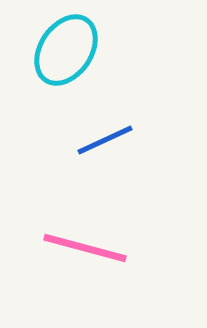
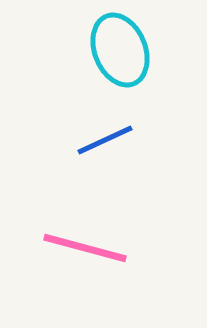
cyan ellipse: moved 54 px right; rotated 56 degrees counterclockwise
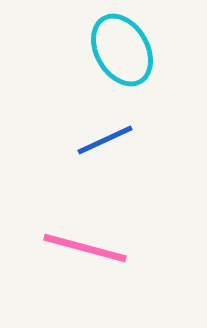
cyan ellipse: moved 2 px right; rotated 8 degrees counterclockwise
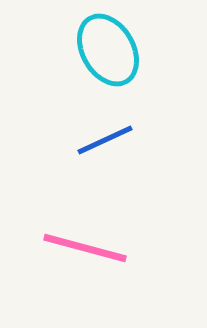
cyan ellipse: moved 14 px left
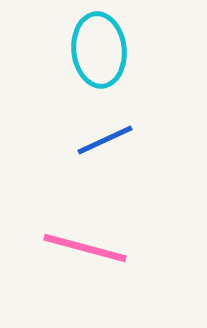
cyan ellipse: moved 9 px left; rotated 24 degrees clockwise
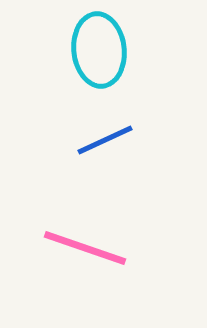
pink line: rotated 4 degrees clockwise
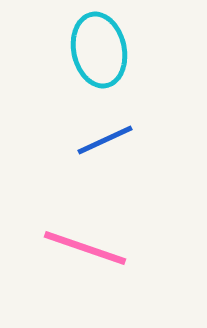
cyan ellipse: rotated 6 degrees counterclockwise
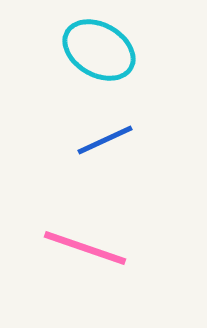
cyan ellipse: rotated 48 degrees counterclockwise
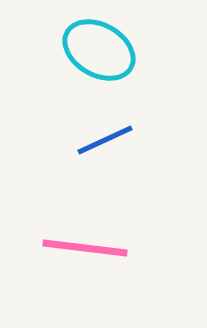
pink line: rotated 12 degrees counterclockwise
